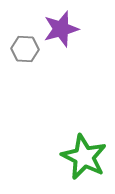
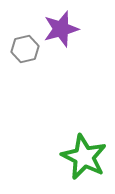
gray hexagon: rotated 16 degrees counterclockwise
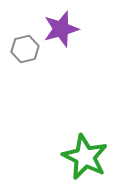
green star: moved 1 px right
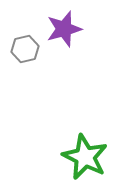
purple star: moved 3 px right
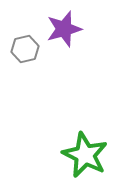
green star: moved 2 px up
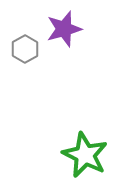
gray hexagon: rotated 16 degrees counterclockwise
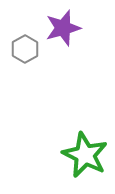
purple star: moved 1 px left, 1 px up
